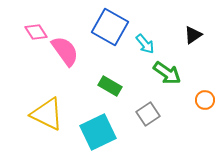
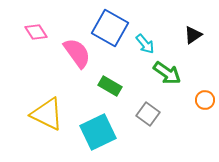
blue square: moved 1 px down
pink semicircle: moved 12 px right, 2 px down
gray square: rotated 20 degrees counterclockwise
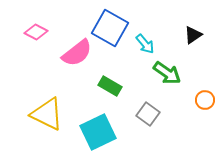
pink diamond: rotated 30 degrees counterclockwise
pink semicircle: rotated 88 degrees clockwise
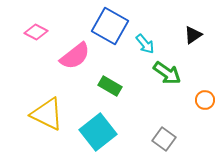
blue square: moved 2 px up
pink semicircle: moved 2 px left, 3 px down
gray square: moved 16 px right, 25 px down
cyan square: rotated 12 degrees counterclockwise
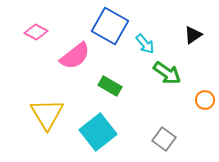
yellow triangle: rotated 33 degrees clockwise
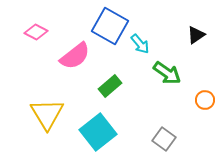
black triangle: moved 3 px right
cyan arrow: moved 5 px left
green rectangle: rotated 70 degrees counterclockwise
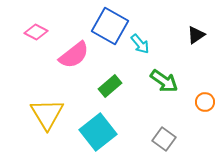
pink semicircle: moved 1 px left, 1 px up
green arrow: moved 3 px left, 8 px down
orange circle: moved 2 px down
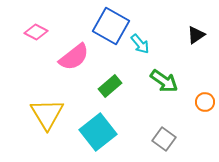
blue square: moved 1 px right
pink semicircle: moved 2 px down
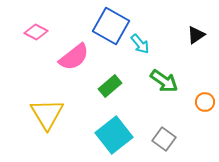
cyan square: moved 16 px right, 3 px down
